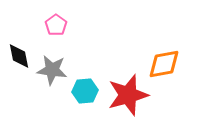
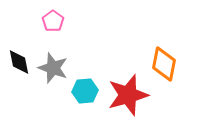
pink pentagon: moved 3 px left, 4 px up
black diamond: moved 6 px down
orange diamond: rotated 68 degrees counterclockwise
gray star: moved 1 px right, 2 px up; rotated 12 degrees clockwise
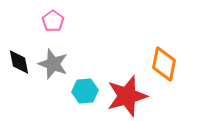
gray star: moved 4 px up
red star: moved 1 px left, 1 px down
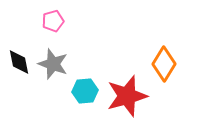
pink pentagon: rotated 20 degrees clockwise
orange diamond: rotated 20 degrees clockwise
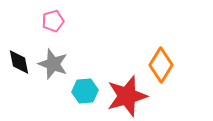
orange diamond: moved 3 px left, 1 px down
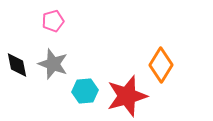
black diamond: moved 2 px left, 3 px down
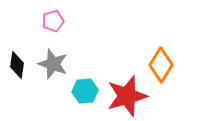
black diamond: rotated 20 degrees clockwise
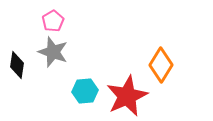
pink pentagon: rotated 15 degrees counterclockwise
gray star: moved 12 px up
red star: rotated 9 degrees counterclockwise
